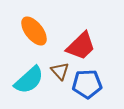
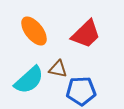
red trapezoid: moved 5 px right, 12 px up
brown triangle: moved 2 px left, 2 px up; rotated 36 degrees counterclockwise
blue pentagon: moved 6 px left, 7 px down
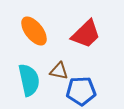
brown triangle: moved 1 px right, 2 px down
cyan semicircle: rotated 60 degrees counterclockwise
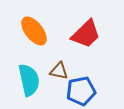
blue pentagon: rotated 8 degrees counterclockwise
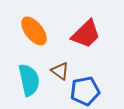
brown triangle: moved 1 px right; rotated 24 degrees clockwise
blue pentagon: moved 4 px right
